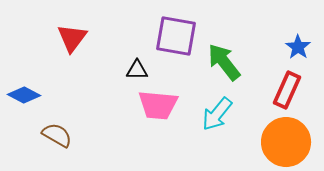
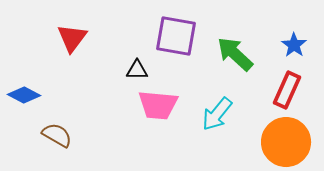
blue star: moved 4 px left, 2 px up
green arrow: moved 11 px right, 8 px up; rotated 9 degrees counterclockwise
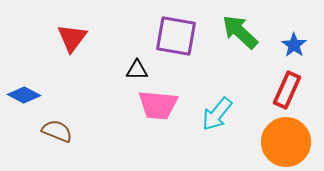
green arrow: moved 5 px right, 22 px up
brown semicircle: moved 4 px up; rotated 8 degrees counterclockwise
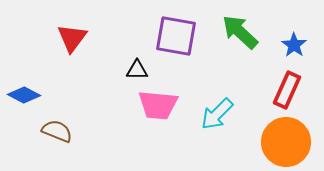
cyan arrow: rotated 6 degrees clockwise
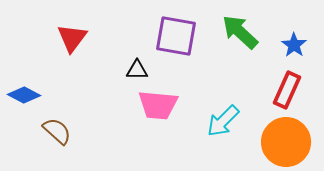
cyan arrow: moved 6 px right, 7 px down
brown semicircle: rotated 20 degrees clockwise
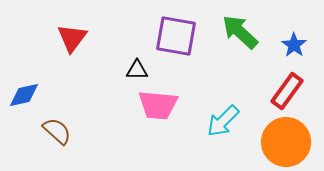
red rectangle: moved 1 px down; rotated 12 degrees clockwise
blue diamond: rotated 40 degrees counterclockwise
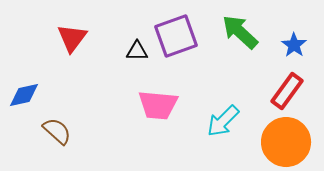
purple square: rotated 30 degrees counterclockwise
black triangle: moved 19 px up
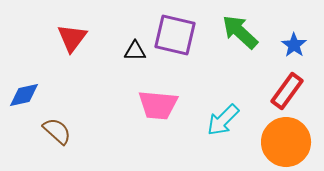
purple square: moved 1 px left, 1 px up; rotated 33 degrees clockwise
black triangle: moved 2 px left
cyan arrow: moved 1 px up
